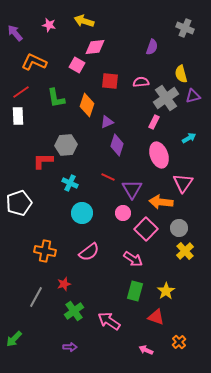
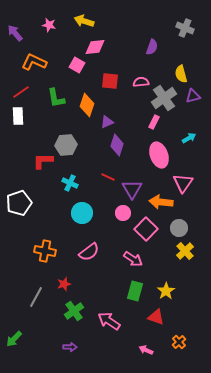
gray cross at (166, 98): moved 2 px left
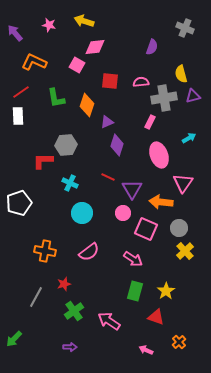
gray cross at (164, 98): rotated 25 degrees clockwise
pink rectangle at (154, 122): moved 4 px left
pink square at (146, 229): rotated 20 degrees counterclockwise
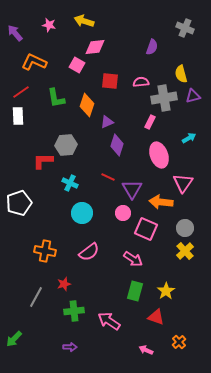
gray circle at (179, 228): moved 6 px right
green cross at (74, 311): rotated 30 degrees clockwise
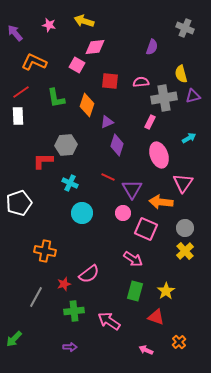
pink semicircle at (89, 252): moved 22 px down
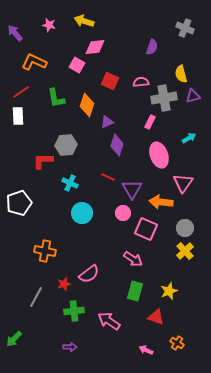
red square at (110, 81): rotated 18 degrees clockwise
yellow star at (166, 291): moved 3 px right; rotated 12 degrees clockwise
orange cross at (179, 342): moved 2 px left, 1 px down; rotated 16 degrees counterclockwise
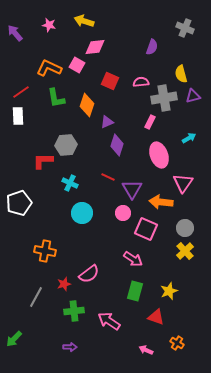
orange L-shape at (34, 62): moved 15 px right, 6 px down
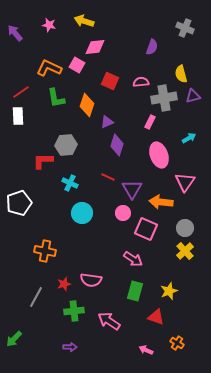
pink triangle at (183, 183): moved 2 px right, 1 px up
pink semicircle at (89, 274): moved 2 px right, 6 px down; rotated 45 degrees clockwise
